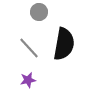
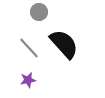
black semicircle: rotated 52 degrees counterclockwise
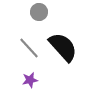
black semicircle: moved 1 px left, 3 px down
purple star: moved 2 px right
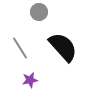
gray line: moved 9 px left; rotated 10 degrees clockwise
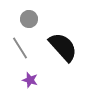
gray circle: moved 10 px left, 7 px down
purple star: rotated 28 degrees clockwise
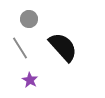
purple star: rotated 14 degrees clockwise
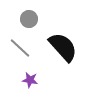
gray line: rotated 15 degrees counterclockwise
purple star: rotated 21 degrees counterclockwise
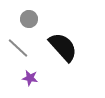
gray line: moved 2 px left
purple star: moved 2 px up
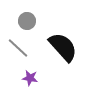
gray circle: moved 2 px left, 2 px down
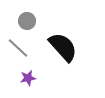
purple star: moved 2 px left; rotated 21 degrees counterclockwise
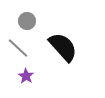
purple star: moved 2 px left, 2 px up; rotated 28 degrees counterclockwise
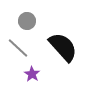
purple star: moved 6 px right, 2 px up
